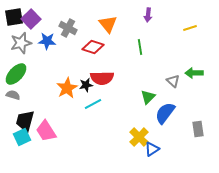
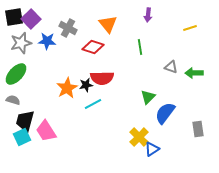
gray triangle: moved 2 px left, 14 px up; rotated 24 degrees counterclockwise
gray semicircle: moved 5 px down
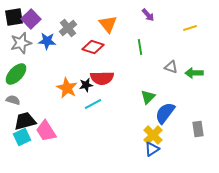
purple arrow: rotated 48 degrees counterclockwise
gray cross: rotated 24 degrees clockwise
orange star: rotated 15 degrees counterclockwise
black trapezoid: rotated 60 degrees clockwise
yellow cross: moved 14 px right, 2 px up
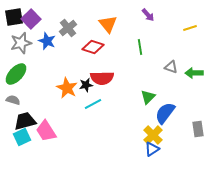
blue star: rotated 18 degrees clockwise
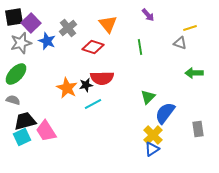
purple square: moved 4 px down
gray triangle: moved 9 px right, 24 px up
